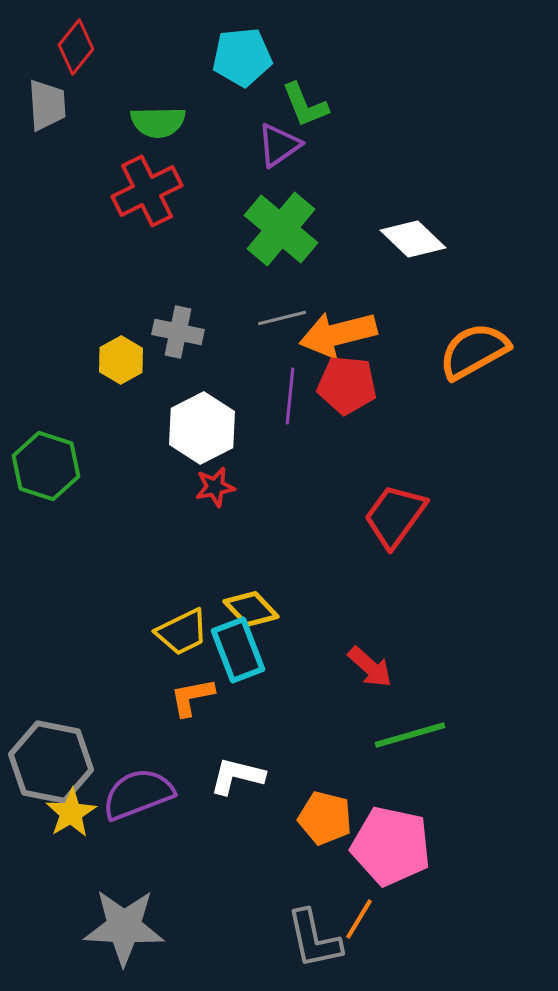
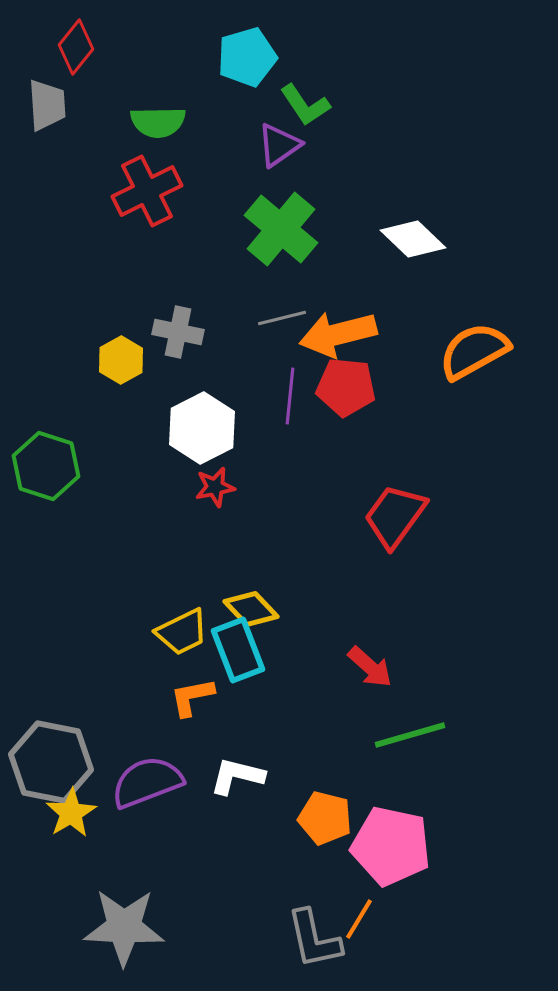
cyan pentagon: moved 5 px right; rotated 10 degrees counterclockwise
green L-shape: rotated 12 degrees counterclockwise
red pentagon: moved 1 px left, 2 px down
purple semicircle: moved 9 px right, 12 px up
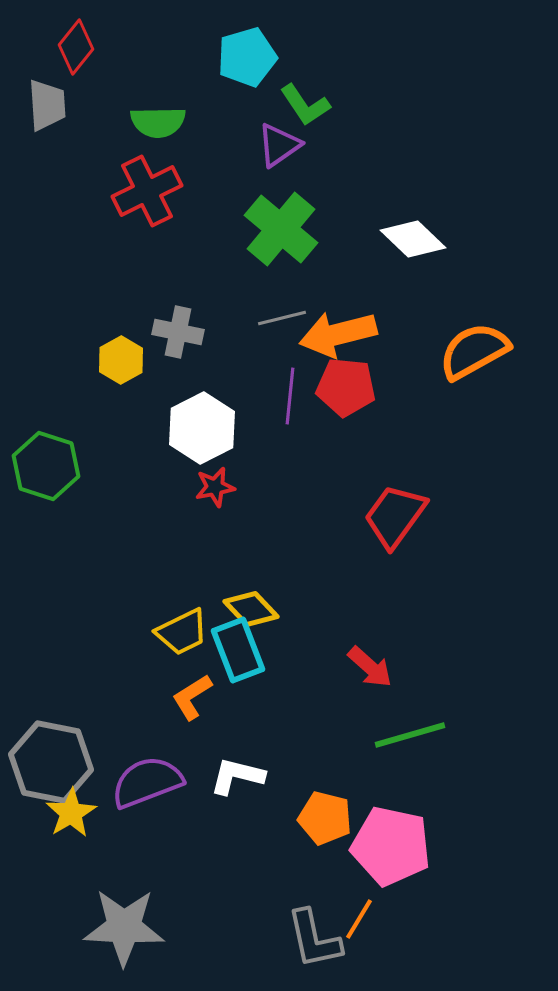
orange L-shape: rotated 21 degrees counterclockwise
